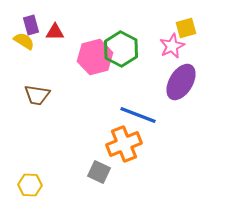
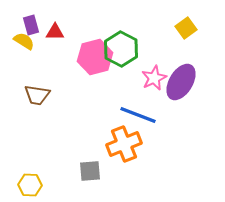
yellow square: rotated 20 degrees counterclockwise
pink star: moved 18 px left, 32 px down
gray square: moved 9 px left, 1 px up; rotated 30 degrees counterclockwise
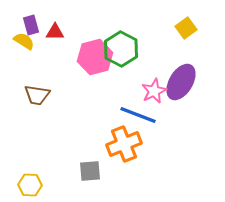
pink star: moved 13 px down
